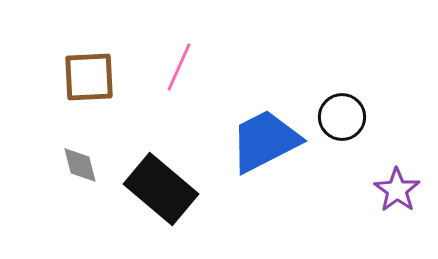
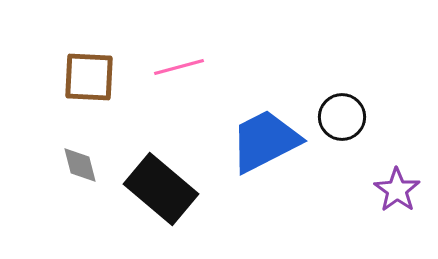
pink line: rotated 51 degrees clockwise
brown square: rotated 6 degrees clockwise
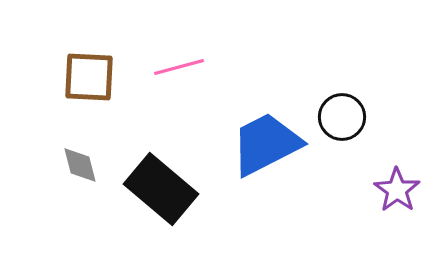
blue trapezoid: moved 1 px right, 3 px down
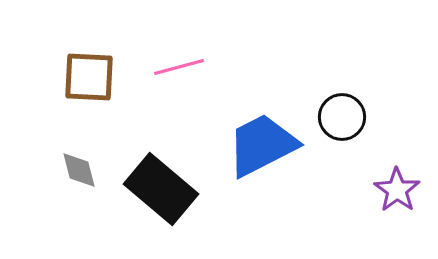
blue trapezoid: moved 4 px left, 1 px down
gray diamond: moved 1 px left, 5 px down
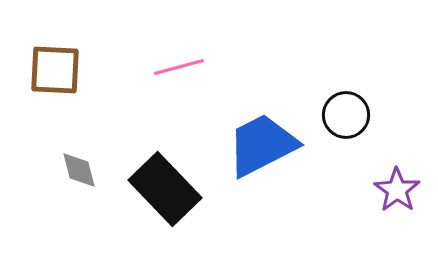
brown square: moved 34 px left, 7 px up
black circle: moved 4 px right, 2 px up
black rectangle: moved 4 px right; rotated 6 degrees clockwise
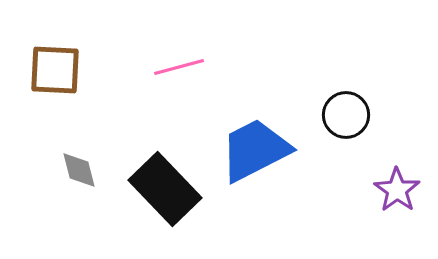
blue trapezoid: moved 7 px left, 5 px down
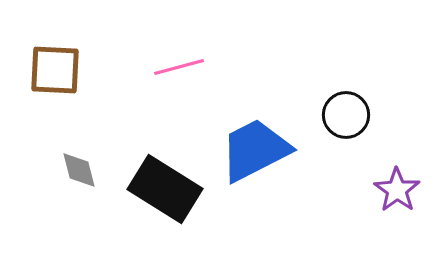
black rectangle: rotated 14 degrees counterclockwise
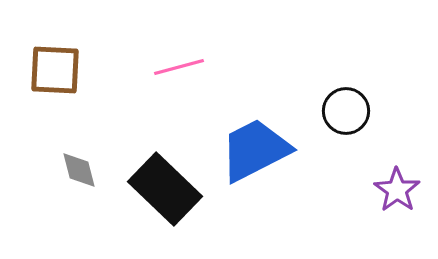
black circle: moved 4 px up
black rectangle: rotated 12 degrees clockwise
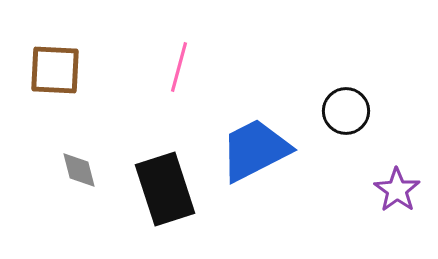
pink line: rotated 60 degrees counterclockwise
black rectangle: rotated 28 degrees clockwise
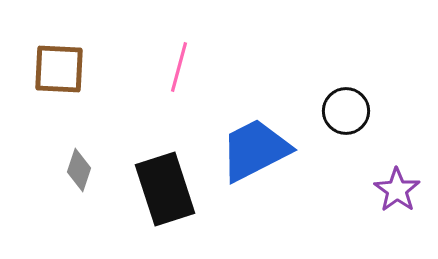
brown square: moved 4 px right, 1 px up
gray diamond: rotated 33 degrees clockwise
